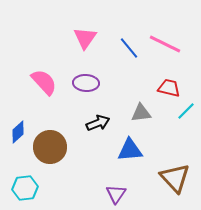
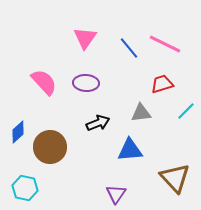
red trapezoid: moved 7 px left, 4 px up; rotated 30 degrees counterclockwise
cyan hexagon: rotated 20 degrees clockwise
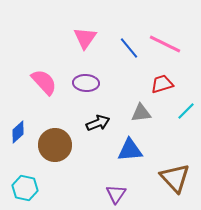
brown circle: moved 5 px right, 2 px up
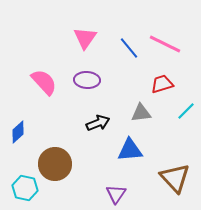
purple ellipse: moved 1 px right, 3 px up
brown circle: moved 19 px down
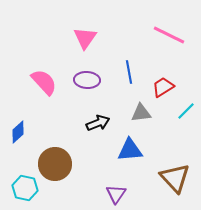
pink line: moved 4 px right, 9 px up
blue line: moved 24 px down; rotated 30 degrees clockwise
red trapezoid: moved 1 px right, 3 px down; rotated 15 degrees counterclockwise
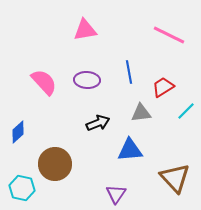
pink triangle: moved 8 px up; rotated 45 degrees clockwise
cyan hexagon: moved 3 px left
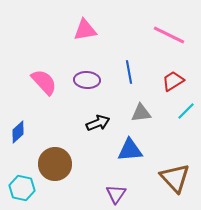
red trapezoid: moved 10 px right, 6 px up
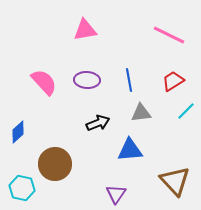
blue line: moved 8 px down
brown triangle: moved 3 px down
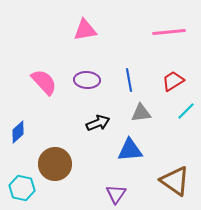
pink line: moved 3 px up; rotated 32 degrees counterclockwise
brown triangle: rotated 12 degrees counterclockwise
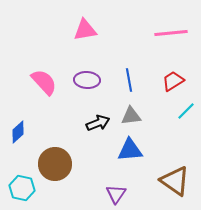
pink line: moved 2 px right, 1 px down
gray triangle: moved 10 px left, 3 px down
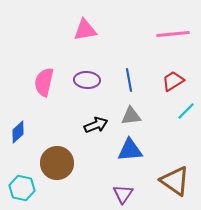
pink line: moved 2 px right, 1 px down
pink semicircle: rotated 124 degrees counterclockwise
black arrow: moved 2 px left, 2 px down
brown circle: moved 2 px right, 1 px up
purple triangle: moved 7 px right
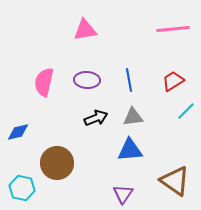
pink line: moved 5 px up
gray triangle: moved 2 px right, 1 px down
black arrow: moved 7 px up
blue diamond: rotated 30 degrees clockwise
